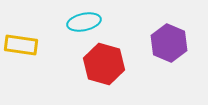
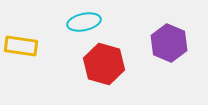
yellow rectangle: moved 1 px down
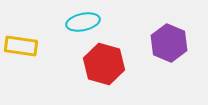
cyan ellipse: moved 1 px left
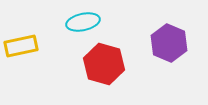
yellow rectangle: rotated 20 degrees counterclockwise
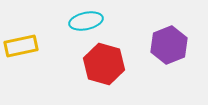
cyan ellipse: moved 3 px right, 1 px up
purple hexagon: moved 2 px down; rotated 15 degrees clockwise
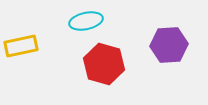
purple hexagon: rotated 18 degrees clockwise
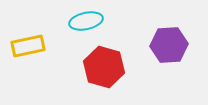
yellow rectangle: moved 7 px right
red hexagon: moved 3 px down
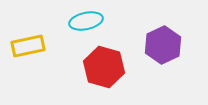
purple hexagon: moved 6 px left; rotated 21 degrees counterclockwise
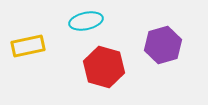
purple hexagon: rotated 9 degrees clockwise
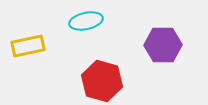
purple hexagon: rotated 15 degrees clockwise
red hexagon: moved 2 px left, 14 px down
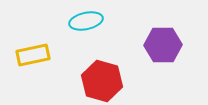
yellow rectangle: moved 5 px right, 9 px down
